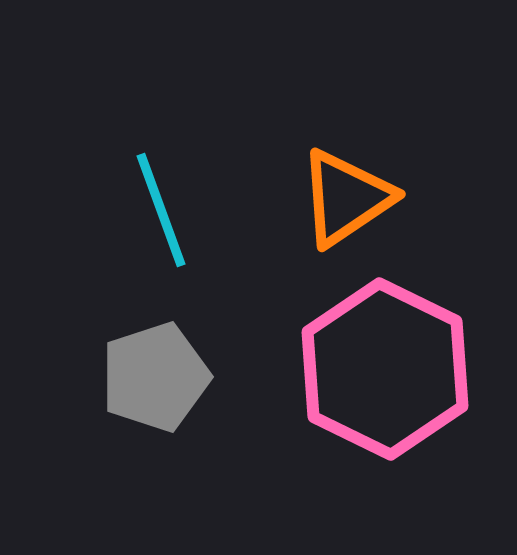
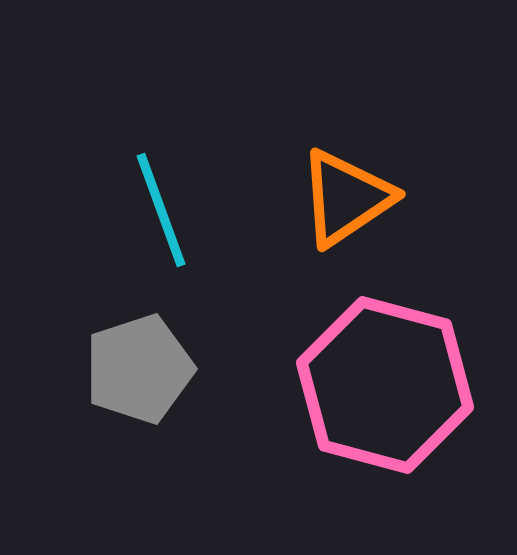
pink hexagon: moved 16 px down; rotated 11 degrees counterclockwise
gray pentagon: moved 16 px left, 8 px up
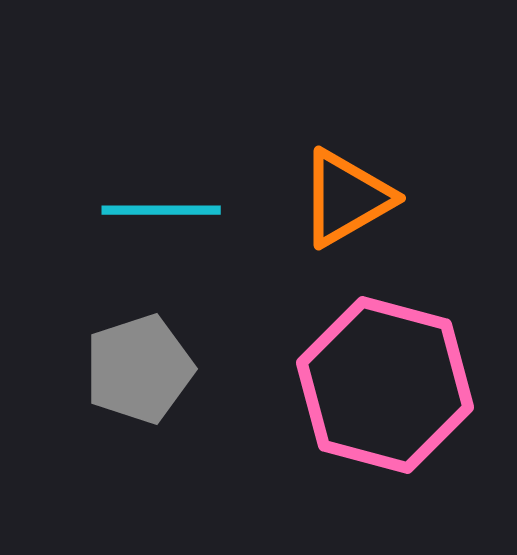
orange triangle: rotated 4 degrees clockwise
cyan line: rotated 70 degrees counterclockwise
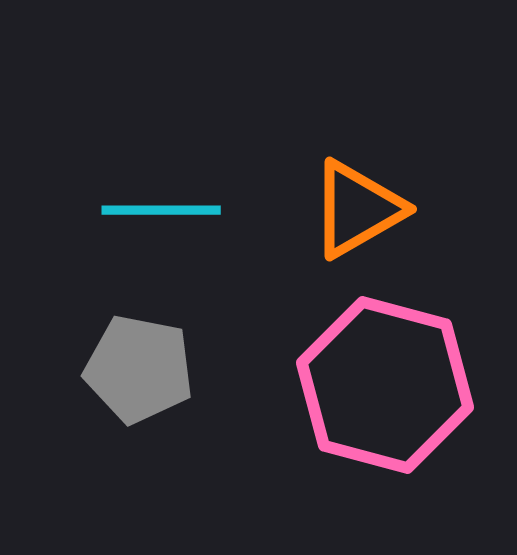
orange triangle: moved 11 px right, 11 px down
gray pentagon: rotated 29 degrees clockwise
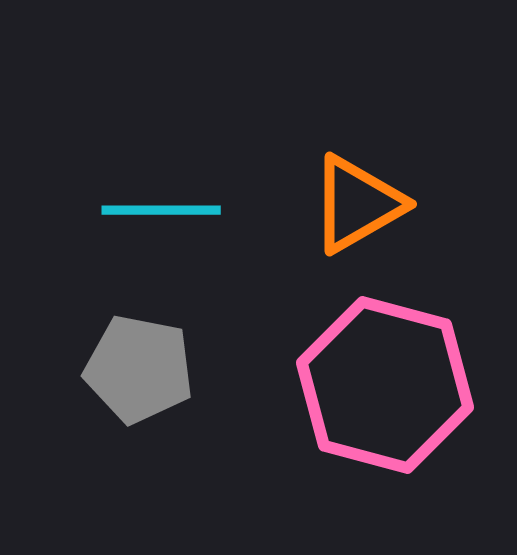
orange triangle: moved 5 px up
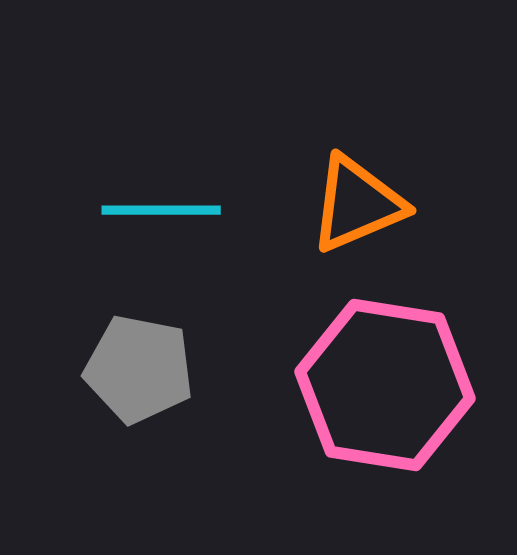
orange triangle: rotated 7 degrees clockwise
pink hexagon: rotated 6 degrees counterclockwise
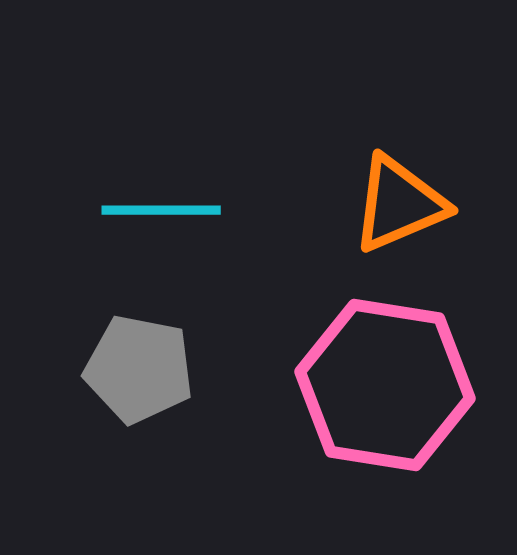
orange triangle: moved 42 px right
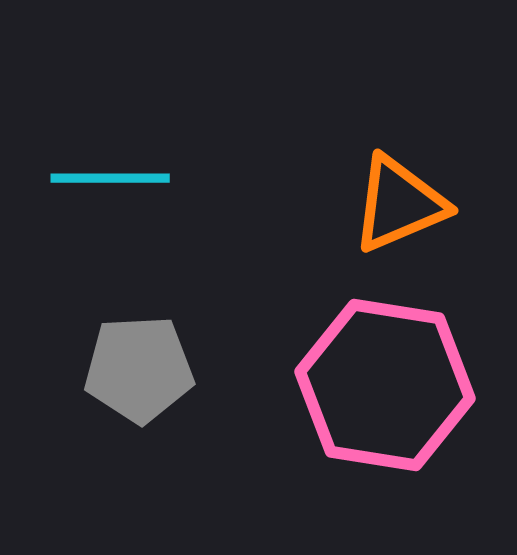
cyan line: moved 51 px left, 32 px up
gray pentagon: rotated 14 degrees counterclockwise
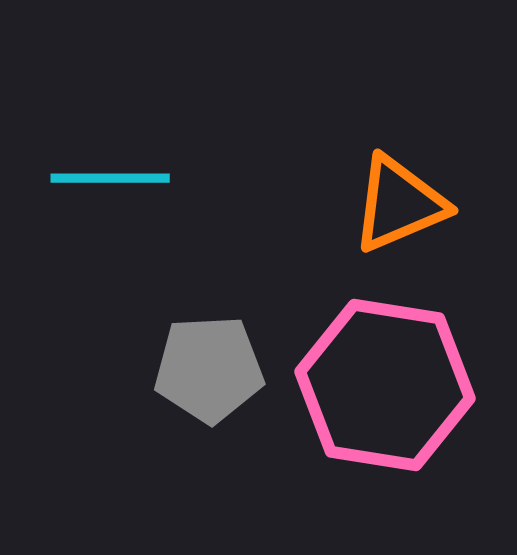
gray pentagon: moved 70 px right
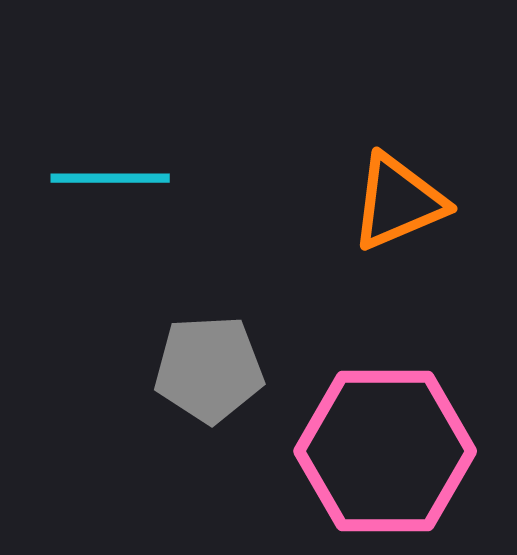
orange triangle: moved 1 px left, 2 px up
pink hexagon: moved 66 px down; rotated 9 degrees counterclockwise
